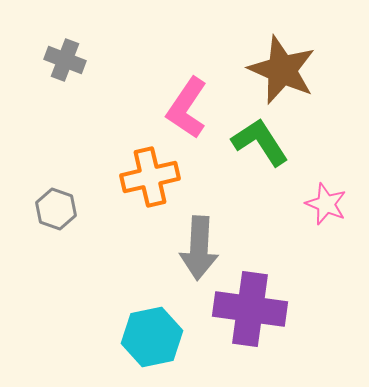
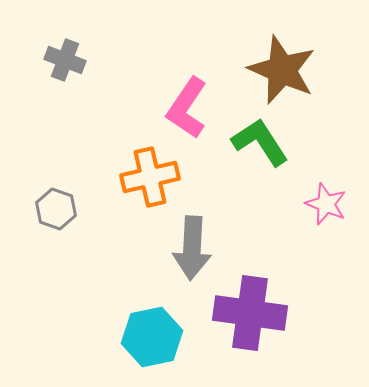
gray arrow: moved 7 px left
purple cross: moved 4 px down
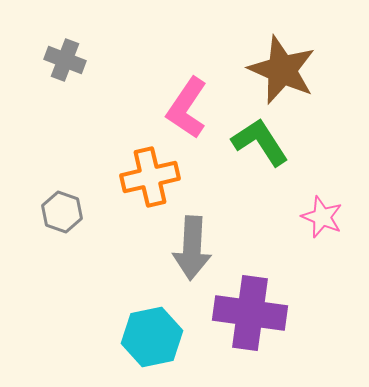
pink star: moved 4 px left, 13 px down
gray hexagon: moved 6 px right, 3 px down
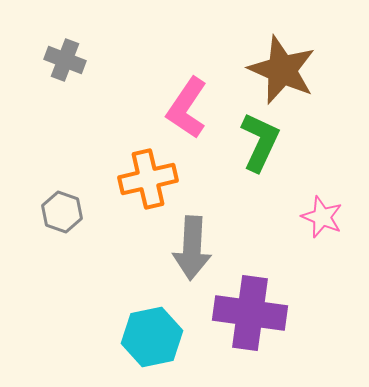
green L-shape: rotated 58 degrees clockwise
orange cross: moved 2 px left, 2 px down
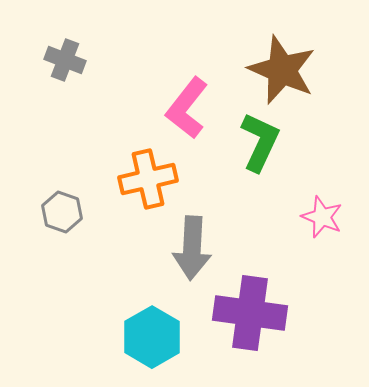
pink L-shape: rotated 4 degrees clockwise
cyan hexagon: rotated 18 degrees counterclockwise
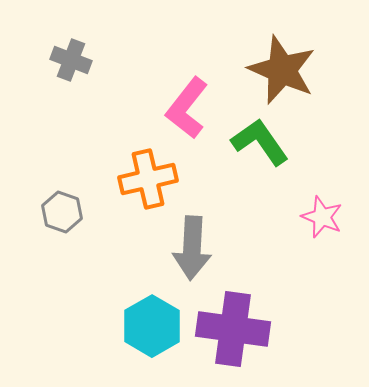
gray cross: moved 6 px right
green L-shape: rotated 60 degrees counterclockwise
purple cross: moved 17 px left, 16 px down
cyan hexagon: moved 11 px up
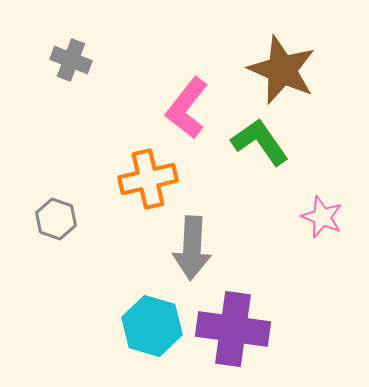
gray hexagon: moved 6 px left, 7 px down
cyan hexagon: rotated 14 degrees counterclockwise
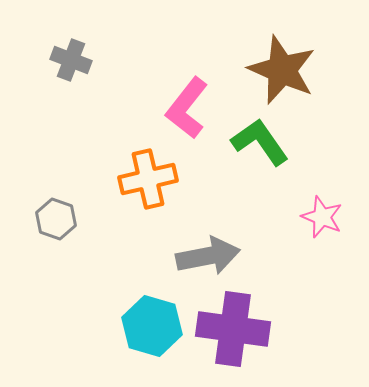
gray arrow: moved 16 px right, 8 px down; rotated 104 degrees counterclockwise
